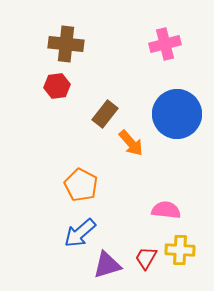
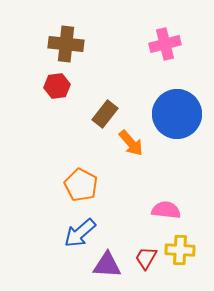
purple triangle: rotated 20 degrees clockwise
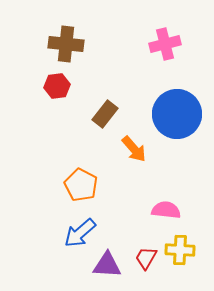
orange arrow: moved 3 px right, 6 px down
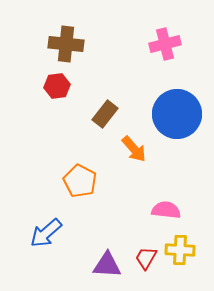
orange pentagon: moved 1 px left, 4 px up
blue arrow: moved 34 px left
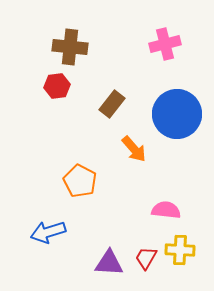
brown cross: moved 4 px right, 3 px down
brown rectangle: moved 7 px right, 10 px up
blue arrow: moved 2 px right, 1 px up; rotated 24 degrees clockwise
purple triangle: moved 2 px right, 2 px up
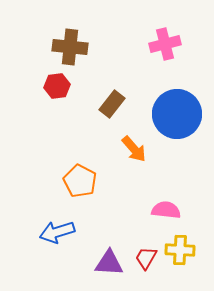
blue arrow: moved 9 px right
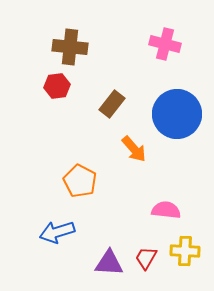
pink cross: rotated 28 degrees clockwise
yellow cross: moved 5 px right, 1 px down
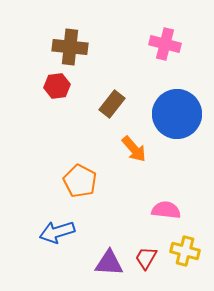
yellow cross: rotated 12 degrees clockwise
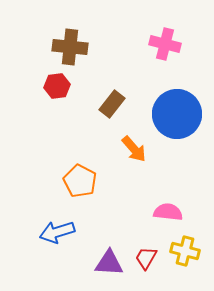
pink semicircle: moved 2 px right, 2 px down
